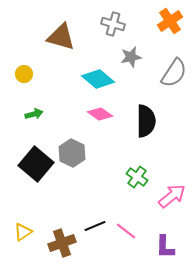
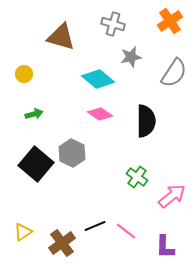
brown cross: rotated 16 degrees counterclockwise
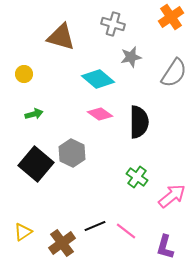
orange cross: moved 1 px right, 4 px up
black semicircle: moved 7 px left, 1 px down
purple L-shape: rotated 15 degrees clockwise
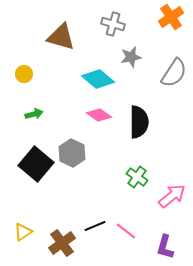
pink diamond: moved 1 px left, 1 px down
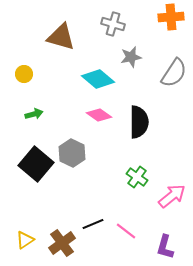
orange cross: rotated 30 degrees clockwise
black line: moved 2 px left, 2 px up
yellow triangle: moved 2 px right, 8 px down
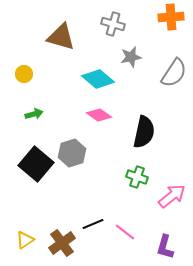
black semicircle: moved 5 px right, 10 px down; rotated 12 degrees clockwise
gray hexagon: rotated 16 degrees clockwise
green cross: rotated 15 degrees counterclockwise
pink line: moved 1 px left, 1 px down
